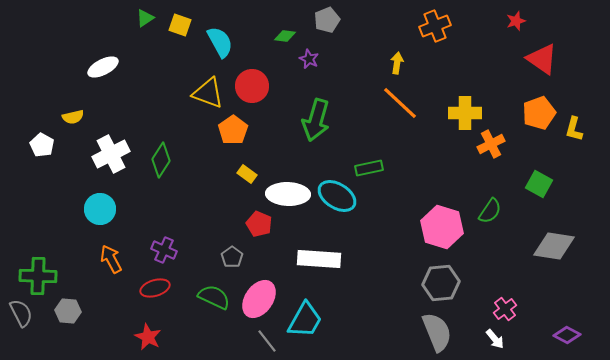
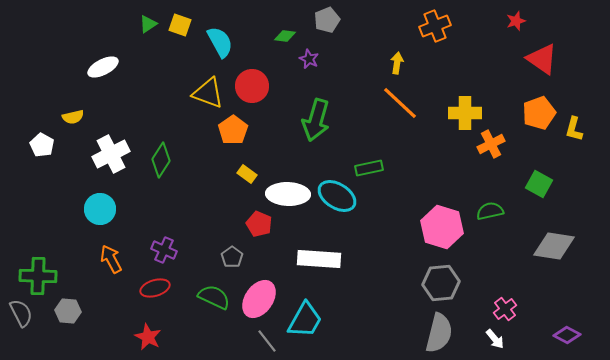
green triangle at (145, 18): moved 3 px right, 6 px down
green semicircle at (490, 211): rotated 136 degrees counterclockwise
gray semicircle at (437, 332): moved 2 px right, 1 px down; rotated 36 degrees clockwise
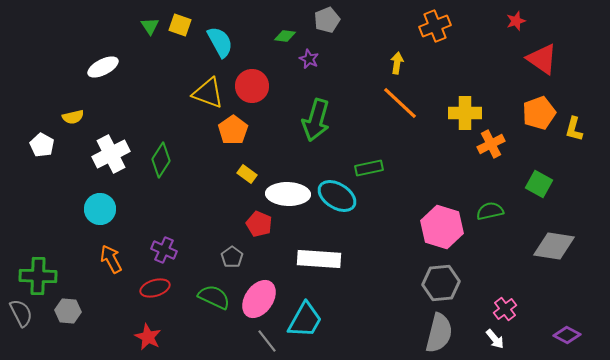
green triangle at (148, 24): moved 2 px right, 2 px down; rotated 30 degrees counterclockwise
